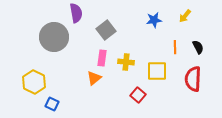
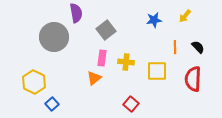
black semicircle: rotated 16 degrees counterclockwise
red square: moved 7 px left, 9 px down
blue square: rotated 24 degrees clockwise
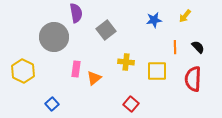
pink rectangle: moved 26 px left, 11 px down
yellow hexagon: moved 11 px left, 11 px up
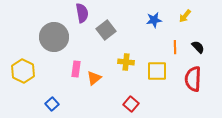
purple semicircle: moved 6 px right
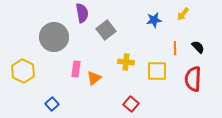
yellow arrow: moved 2 px left, 2 px up
orange line: moved 1 px down
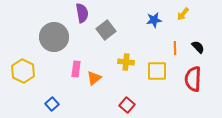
red square: moved 4 px left, 1 px down
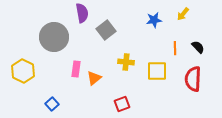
red square: moved 5 px left, 1 px up; rotated 28 degrees clockwise
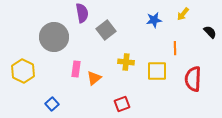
black semicircle: moved 12 px right, 15 px up
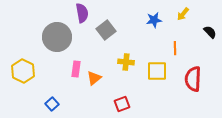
gray circle: moved 3 px right
